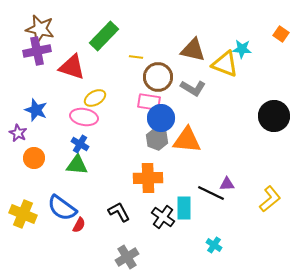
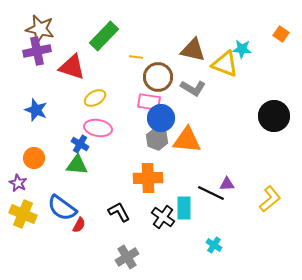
pink ellipse: moved 14 px right, 11 px down
purple star: moved 50 px down
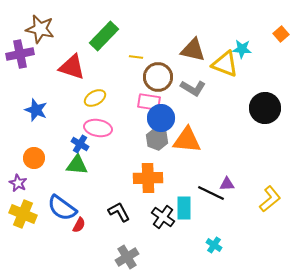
orange square: rotated 14 degrees clockwise
purple cross: moved 17 px left, 3 px down
black circle: moved 9 px left, 8 px up
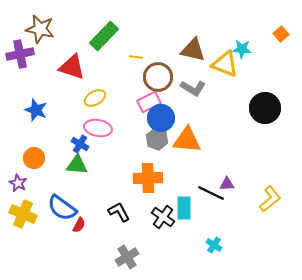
pink rectangle: rotated 35 degrees counterclockwise
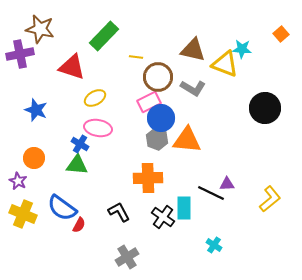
purple star: moved 2 px up
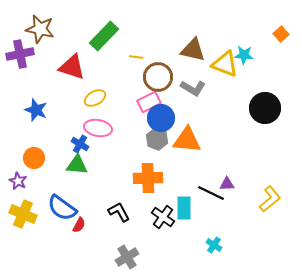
cyan star: moved 2 px right, 6 px down
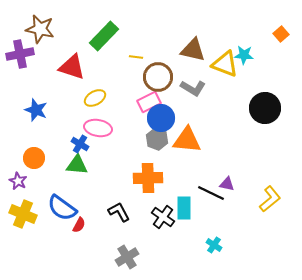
purple triangle: rotated 14 degrees clockwise
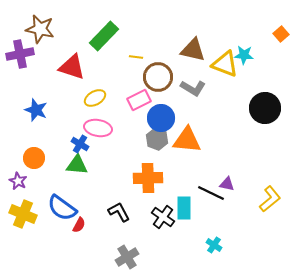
pink rectangle: moved 10 px left, 2 px up
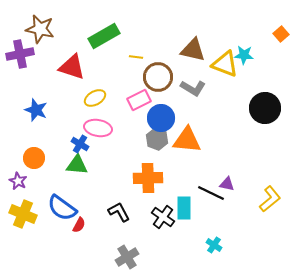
green rectangle: rotated 16 degrees clockwise
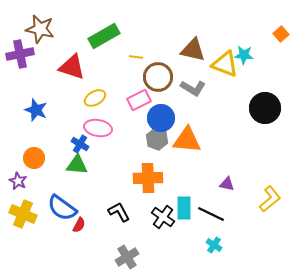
black line: moved 21 px down
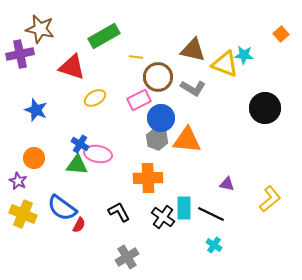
pink ellipse: moved 26 px down
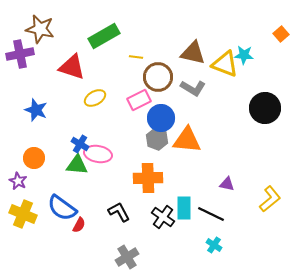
brown triangle: moved 3 px down
